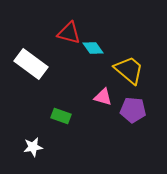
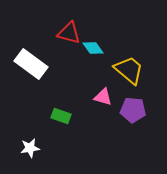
white star: moved 3 px left, 1 px down
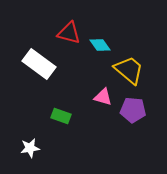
cyan diamond: moved 7 px right, 3 px up
white rectangle: moved 8 px right
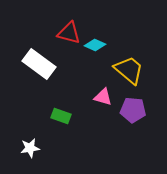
cyan diamond: moved 5 px left; rotated 30 degrees counterclockwise
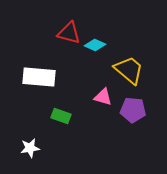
white rectangle: moved 13 px down; rotated 32 degrees counterclockwise
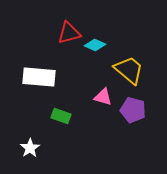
red triangle: rotated 30 degrees counterclockwise
purple pentagon: rotated 10 degrees clockwise
white star: rotated 24 degrees counterclockwise
